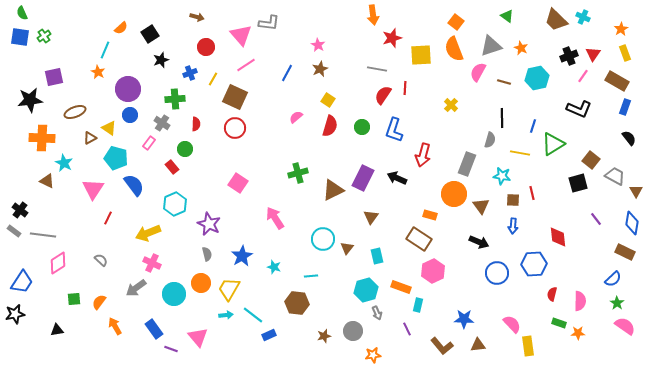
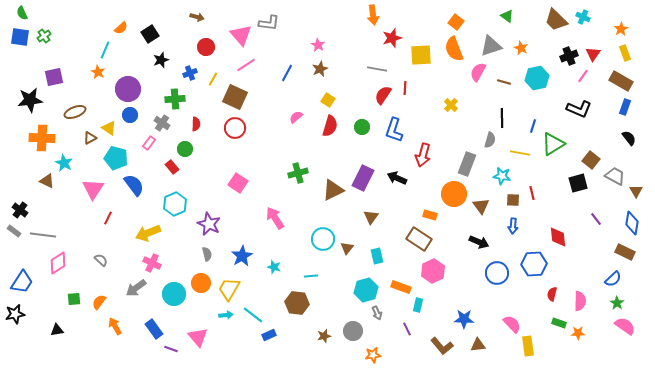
brown rectangle at (617, 81): moved 4 px right
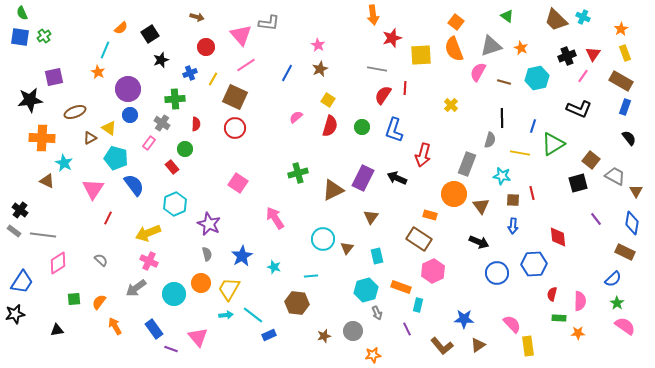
black cross at (569, 56): moved 2 px left
pink cross at (152, 263): moved 3 px left, 2 px up
green rectangle at (559, 323): moved 5 px up; rotated 16 degrees counterclockwise
brown triangle at (478, 345): rotated 28 degrees counterclockwise
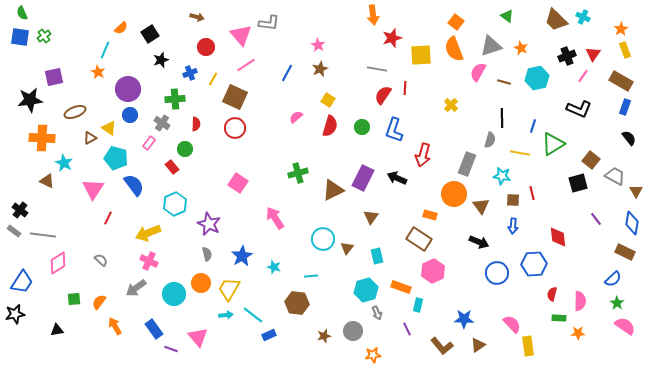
yellow rectangle at (625, 53): moved 3 px up
